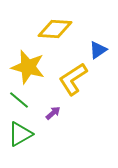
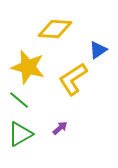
purple arrow: moved 7 px right, 15 px down
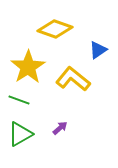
yellow diamond: rotated 16 degrees clockwise
yellow star: rotated 24 degrees clockwise
yellow L-shape: rotated 72 degrees clockwise
green line: rotated 20 degrees counterclockwise
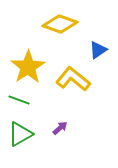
yellow diamond: moved 5 px right, 5 px up
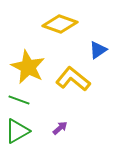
yellow star: rotated 12 degrees counterclockwise
green triangle: moved 3 px left, 3 px up
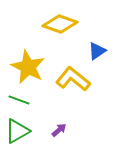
blue triangle: moved 1 px left, 1 px down
purple arrow: moved 1 px left, 2 px down
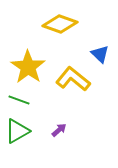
blue triangle: moved 3 px right, 3 px down; rotated 42 degrees counterclockwise
yellow star: rotated 8 degrees clockwise
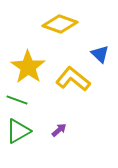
green line: moved 2 px left
green triangle: moved 1 px right
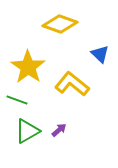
yellow L-shape: moved 1 px left, 5 px down
green triangle: moved 9 px right
